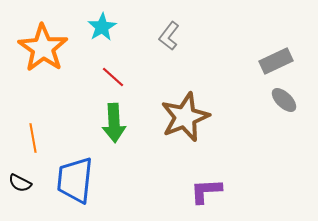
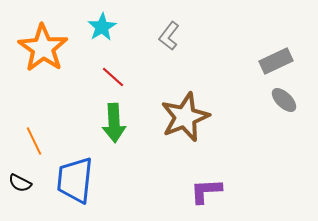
orange line: moved 1 px right, 3 px down; rotated 16 degrees counterclockwise
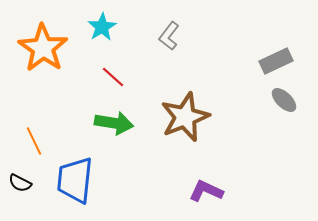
green arrow: rotated 78 degrees counterclockwise
purple L-shape: rotated 28 degrees clockwise
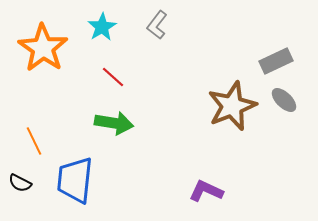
gray L-shape: moved 12 px left, 11 px up
brown star: moved 47 px right, 11 px up
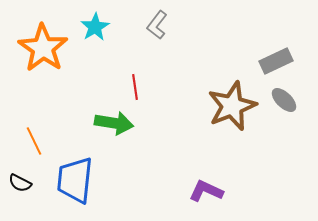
cyan star: moved 7 px left
red line: moved 22 px right, 10 px down; rotated 40 degrees clockwise
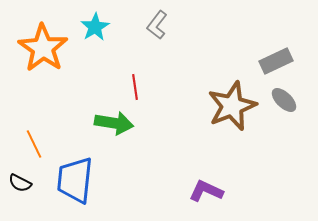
orange line: moved 3 px down
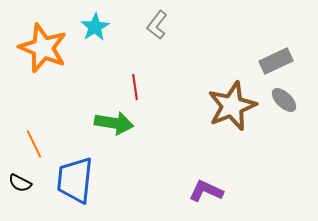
orange star: rotated 12 degrees counterclockwise
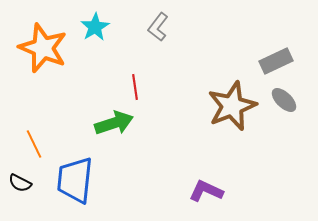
gray L-shape: moved 1 px right, 2 px down
green arrow: rotated 27 degrees counterclockwise
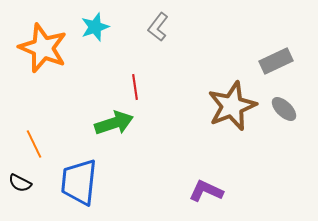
cyan star: rotated 12 degrees clockwise
gray ellipse: moved 9 px down
blue trapezoid: moved 4 px right, 2 px down
